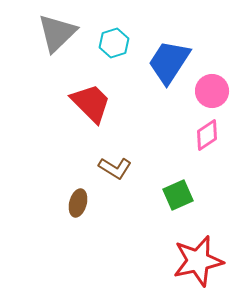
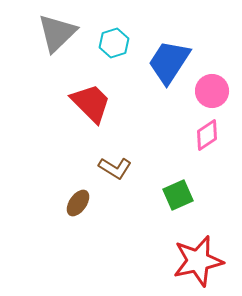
brown ellipse: rotated 20 degrees clockwise
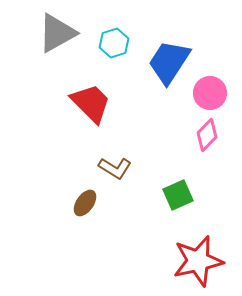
gray triangle: rotated 15 degrees clockwise
pink circle: moved 2 px left, 2 px down
pink diamond: rotated 12 degrees counterclockwise
brown ellipse: moved 7 px right
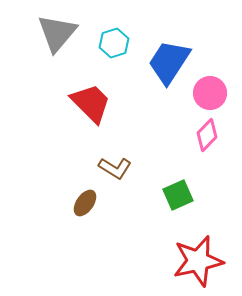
gray triangle: rotated 21 degrees counterclockwise
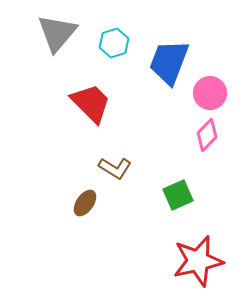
blue trapezoid: rotated 12 degrees counterclockwise
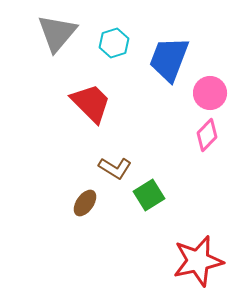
blue trapezoid: moved 3 px up
green square: moved 29 px left; rotated 8 degrees counterclockwise
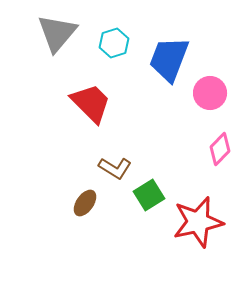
pink diamond: moved 13 px right, 14 px down
red star: moved 39 px up
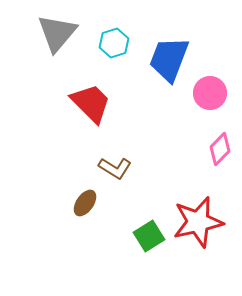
green square: moved 41 px down
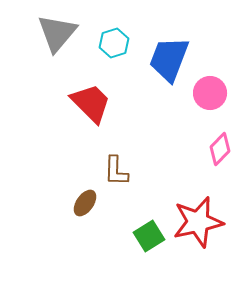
brown L-shape: moved 1 px right, 3 px down; rotated 60 degrees clockwise
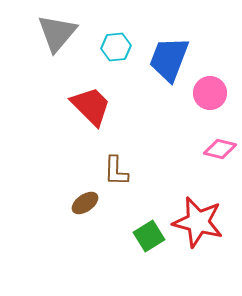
cyan hexagon: moved 2 px right, 4 px down; rotated 12 degrees clockwise
red trapezoid: moved 3 px down
pink diamond: rotated 60 degrees clockwise
brown ellipse: rotated 20 degrees clockwise
red star: rotated 27 degrees clockwise
